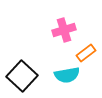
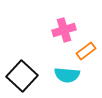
orange rectangle: moved 2 px up
cyan semicircle: rotated 15 degrees clockwise
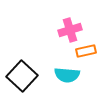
pink cross: moved 6 px right
orange rectangle: rotated 24 degrees clockwise
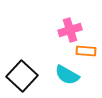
orange rectangle: rotated 18 degrees clockwise
cyan semicircle: rotated 25 degrees clockwise
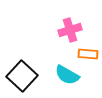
orange rectangle: moved 2 px right, 3 px down
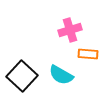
cyan semicircle: moved 6 px left
